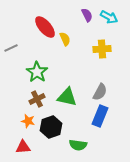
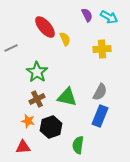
green semicircle: rotated 90 degrees clockwise
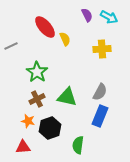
gray line: moved 2 px up
black hexagon: moved 1 px left, 1 px down
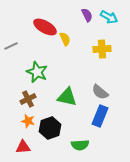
red ellipse: rotated 20 degrees counterclockwise
green star: rotated 10 degrees counterclockwise
gray semicircle: rotated 102 degrees clockwise
brown cross: moved 9 px left
green semicircle: moved 2 px right; rotated 102 degrees counterclockwise
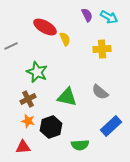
blue rectangle: moved 11 px right, 10 px down; rotated 25 degrees clockwise
black hexagon: moved 1 px right, 1 px up
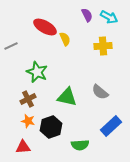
yellow cross: moved 1 px right, 3 px up
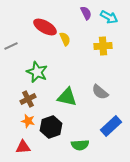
purple semicircle: moved 1 px left, 2 px up
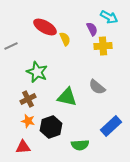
purple semicircle: moved 6 px right, 16 px down
gray semicircle: moved 3 px left, 5 px up
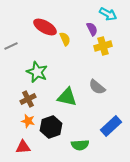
cyan arrow: moved 1 px left, 3 px up
yellow cross: rotated 12 degrees counterclockwise
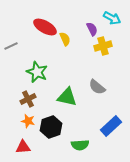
cyan arrow: moved 4 px right, 4 px down
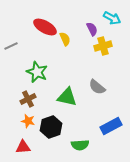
blue rectangle: rotated 15 degrees clockwise
